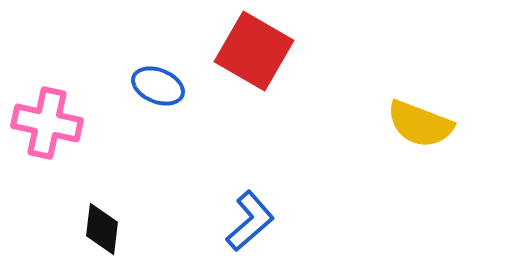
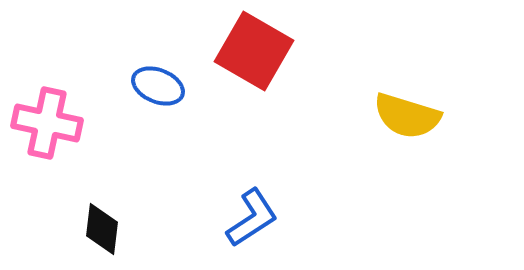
yellow semicircle: moved 13 px left, 8 px up; rotated 4 degrees counterclockwise
blue L-shape: moved 2 px right, 3 px up; rotated 8 degrees clockwise
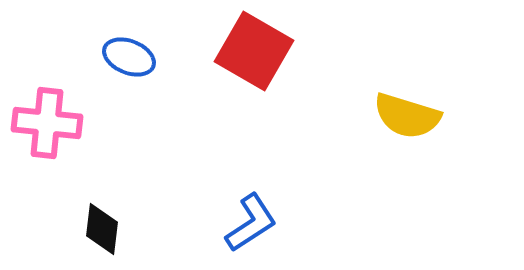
blue ellipse: moved 29 px left, 29 px up
pink cross: rotated 6 degrees counterclockwise
blue L-shape: moved 1 px left, 5 px down
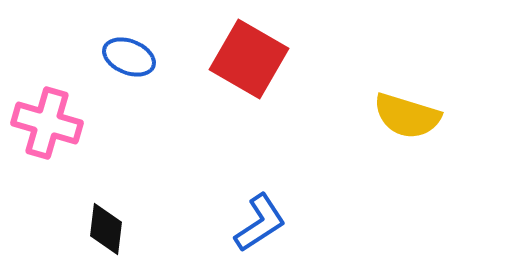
red square: moved 5 px left, 8 px down
pink cross: rotated 10 degrees clockwise
blue L-shape: moved 9 px right
black diamond: moved 4 px right
